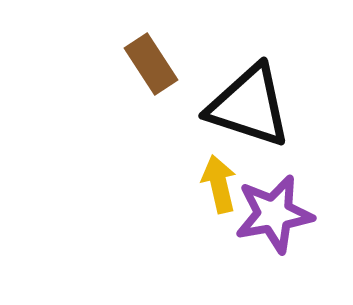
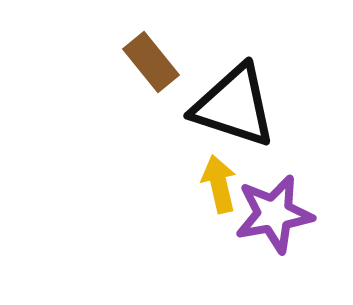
brown rectangle: moved 2 px up; rotated 6 degrees counterclockwise
black triangle: moved 15 px left
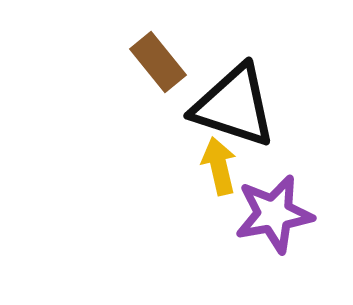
brown rectangle: moved 7 px right
yellow arrow: moved 18 px up
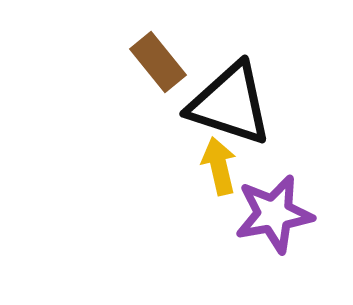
black triangle: moved 4 px left, 2 px up
